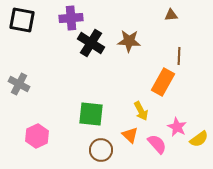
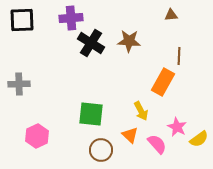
black square: rotated 12 degrees counterclockwise
gray cross: rotated 30 degrees counterclockwise
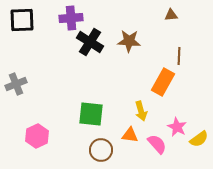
black cross: moved 1 px left, 1 px up
gray cross: moved 3 px left; rotated 20 degrees counterclockwise
yellow arrow: rotated 12 degrees clockwise
orange triangle: rotated 36 degrees counterclockwise
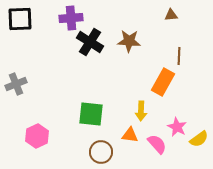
black square: moved 2 px left, 1 px up
yellow arrow: rotated 18 degrees clockwise
brown circle: moved 2 px down
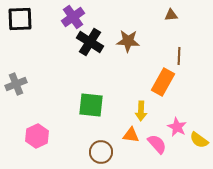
purple cross: moved 2 px right, 1 px up; rotated 30 degrees counterclockwise
brown star: moved 1 px left
green square: moved 9 px up
orange triangle: moved 1 px right
yellow semicircle: moved 1 px down; rotated 72 degrees clockwise
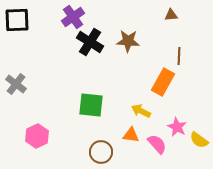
black square: moved 3 px left, 1 px down
gray cross: rotated 30 degrees counterclockwise
yellow arrow: rotated 114 degrees clockwise
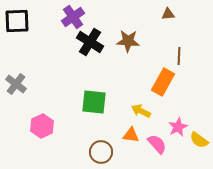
brown triangle: moved 3 px left, 1 px up
black square: moved 1 px down
green square: moved 3 px right, 3 px up
pink star: moved 1 px right; rotated 18 degrees clockwise
pink hexagon: moved 5 px right, 10 px up
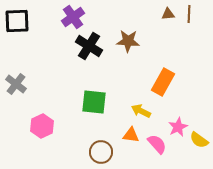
black cross: moved 1 px left, 4 px down
brown line: moved 10 px right, 42 px up
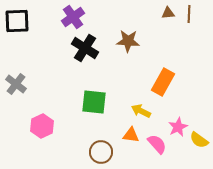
brown triangle: moved 1 px up
black cross: moved 4 px left, 2 px down
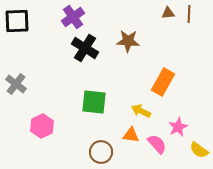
yellow semicircle: moved 10 px down
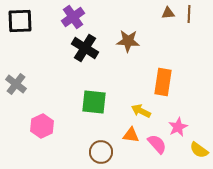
black square: moved 3 px right
orange rectangle: rotated 20 degrees counterclockwise
